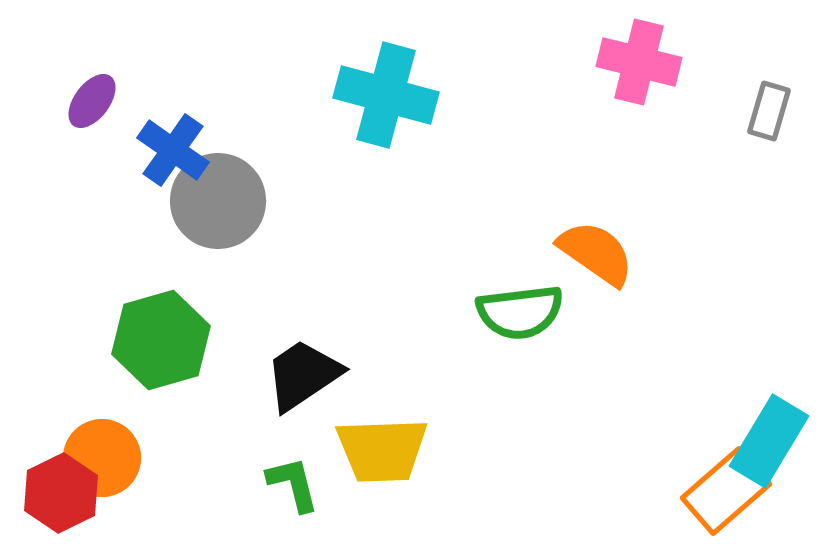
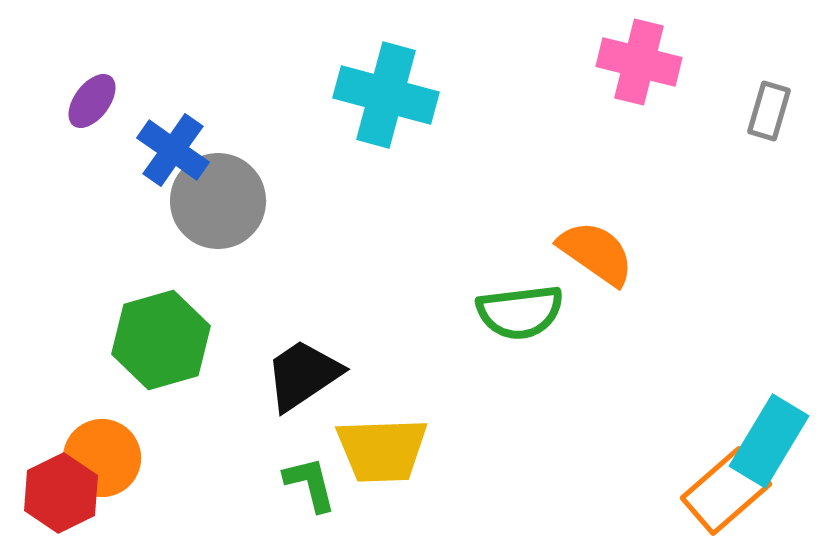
green L-shape: moved 17 px right
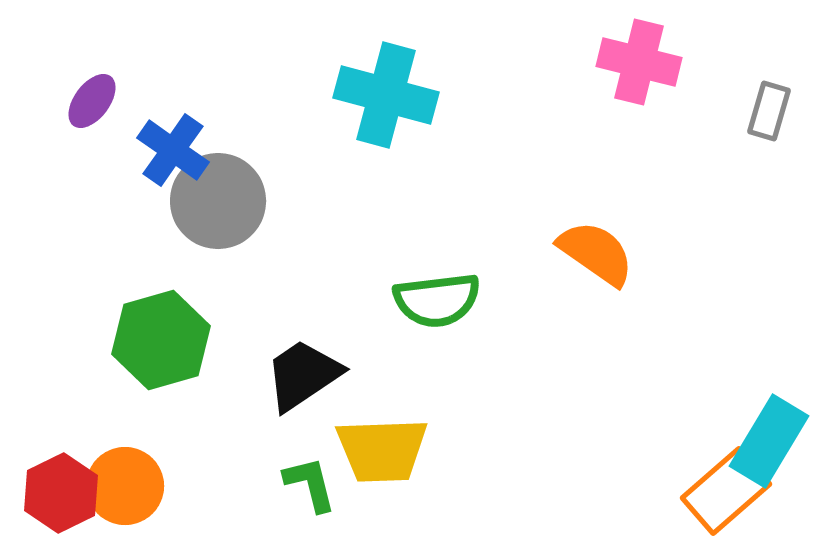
green semicircle: moved 83 px left, 12 px up
orange circle: moved 23 px right, 28 px down
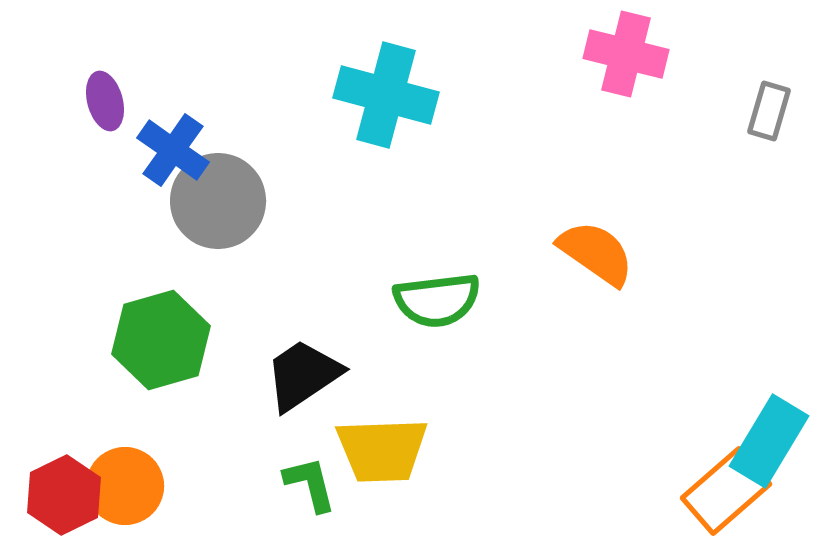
pink cross: moved 13 px left, 8 px up
purple ellipse: moved 13 px right; rotated 52 degrees counterclockwise
red hexagon: moved 3 px right, 2 px down
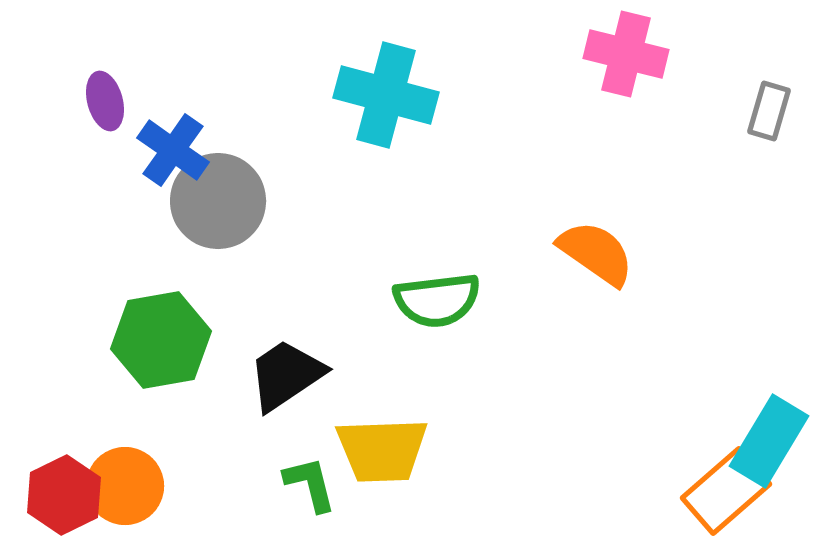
green hexagon: rotated 6 degrees clockwise
black trapezoid: moved 17 px left
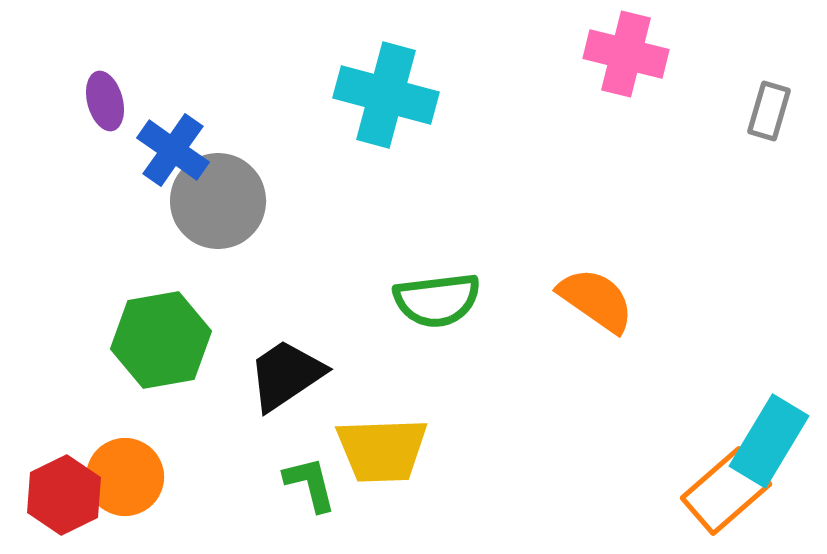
orange semicircle: moved 47 px down
orange circle: moved 9 px up
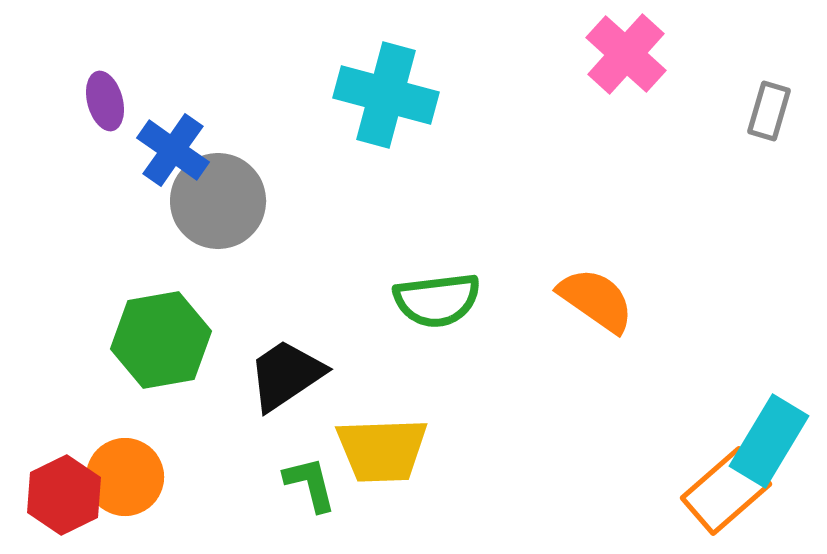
pink cross: rotated 28 degrees clockwise
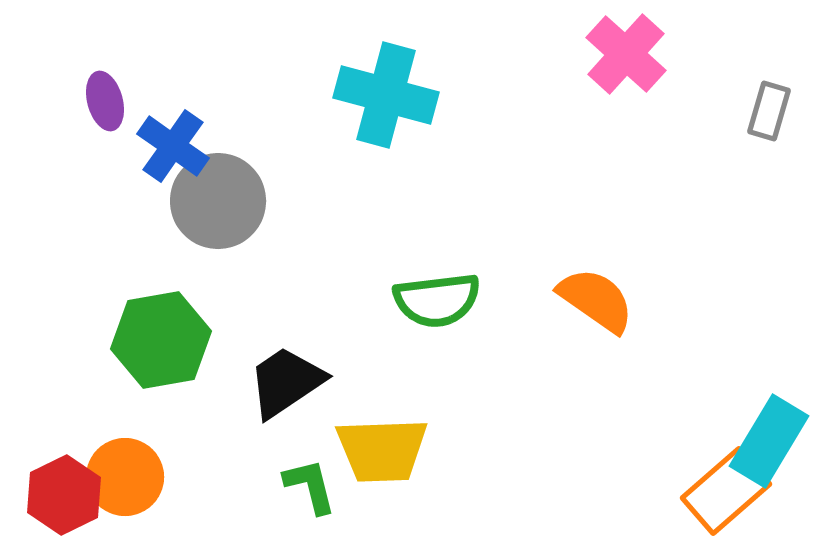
blue cross: moved 4 px up
black trapezoid: moved 7 px down
green L-shape: moved 2 px down
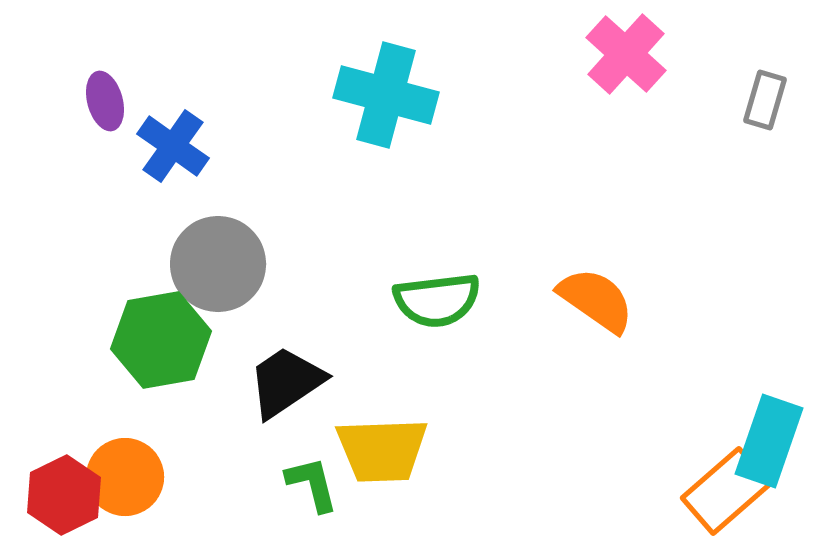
gray rectangle: moved 4 px left, 11 px up
gray circle: moved 63 px down
cyan rectangle: rotated 12 degrees counterclockwise
green L-shape: moved 2 px right, 2 px up
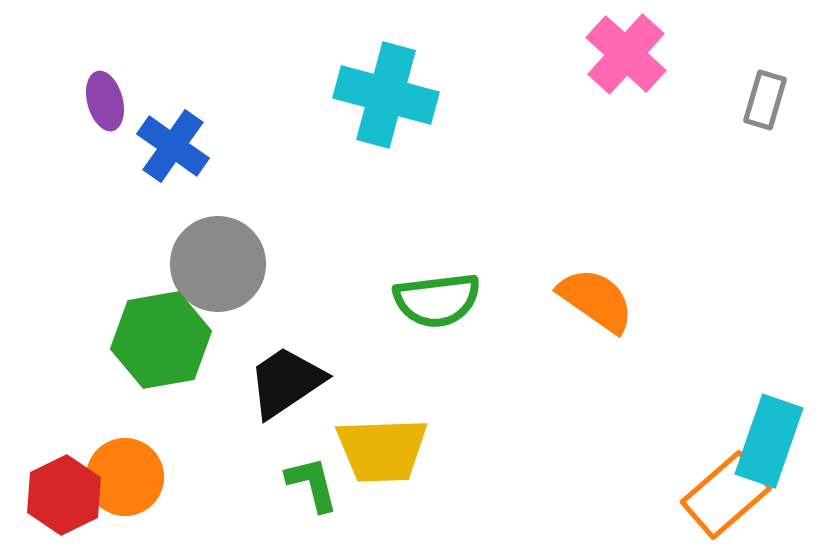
orange rectangle: moved 4 px down
